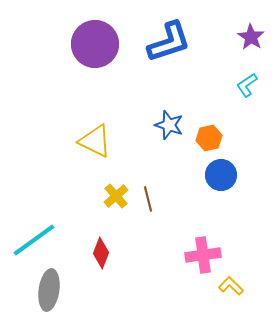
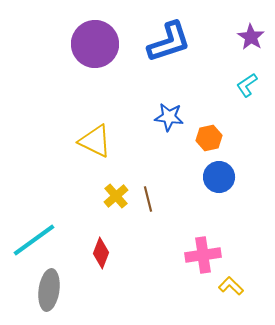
blue star: moved 8 px up; rotated 12 degrees counterclockwise
blue circle: moved 2 px left, 2 px down
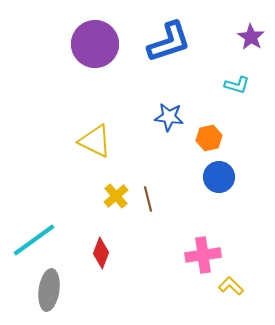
cyan L-shape: moved 10 px left; rotated 130 degrees counterclockwise
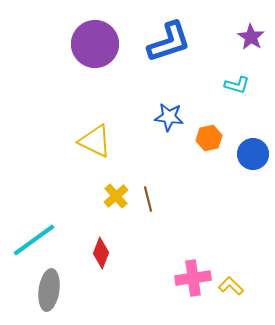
blue circle: moved 34 px right, 23 px up
pink cross: moved 10 px left, 23 px down
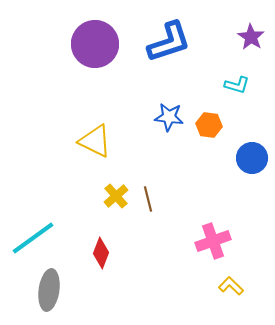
orange hexagon: moved 13 px up; rotated 20 degrees clockwise
blue circle: moved 1 px left, 4 px down
cyan line: moved 1 px left, 2 px up
pink cross: moved 20 px right, 37 px up; rotated 12 degrees counterclockwise
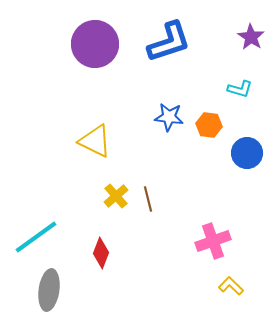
cyan L-shape: moved 3 px right, 4 px down
blue circle: moved 5 px left, 5 px up
cyan line: moved 3 px right, 1 px up
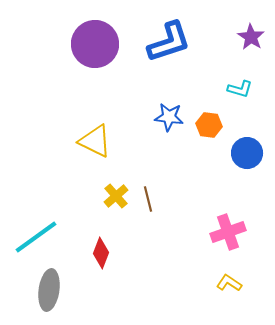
pink cross: moved 15 px right, 9 px up
yellow L-shape: moved 2 px left, 3 px up; rotated 10 degrees counterclockwise
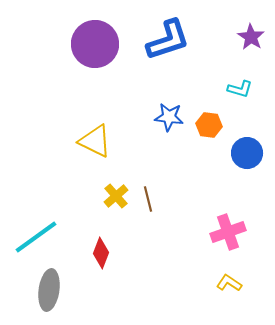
blue L-shape: moved 1 px left, 2 px up
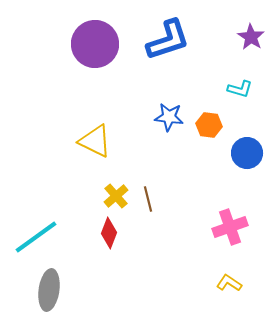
pink cross: moved 2 px right, 5 px up
red diamond: moved 8 px right, 20 px up
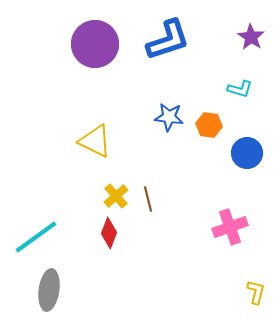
yellow L-shape: moved 27 px right, 9 px down; rotated 70 degrees clockwise
